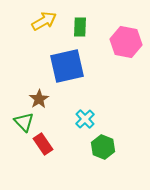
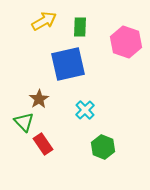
pink hexagon: rotated 8 degrees clockwise
blue square: moved 1 px right, 2 px up
cyan cross: moved 9 px up
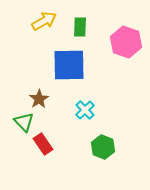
blue square: moved 1 px right, 1 px down; rotated 12 degrees clockwise
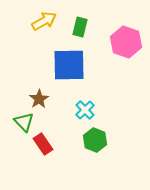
green rectangle: rotated 12 degrees clockwise
green hexagon: moved 8 px left, 7 px up
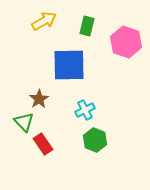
green rectangle: moved 7 px right, 1 px up
cyan cross: rotated 18 degrees clockwise
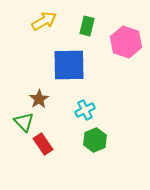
green hexagon: rotated 15 degrees clockwise
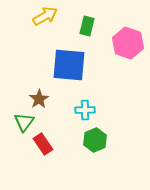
yellow arrow: moved 1 px right, 5 px up
pink hexagon: moved 2 px right, 1 px down
blue square: rotated 6 degrees clockwise
cyan cross: rotated 24 degrees clockwise
green triangle: rotated 20 degrees clockwise
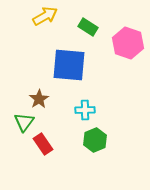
green rectangle: moved 1 px right, 1 px down; rotated 72 degrees counterclockwise
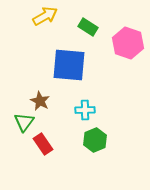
brown star: moved 1 px right, 2 px down; rotated 12 degrees counterclockwise
